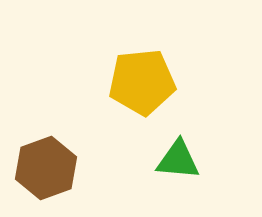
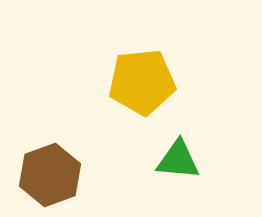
brown hexagon: moved 4 px right, 7 px down
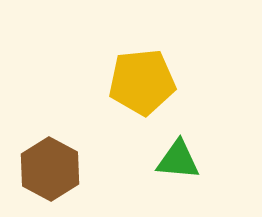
brown hexagon: moved 6 px up; rotated 12 degrees counterclockwise
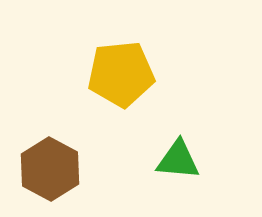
yellow pentagon: moved 21 px left, 8 px up
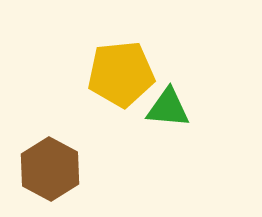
green triangle: moved 10 px left, 52 px up
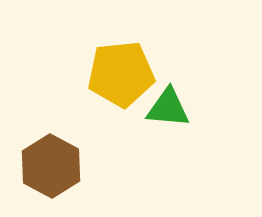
brown hexagon: moved 1 px right, 3 px up
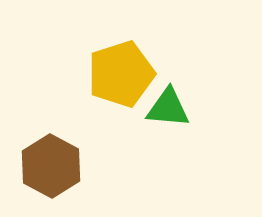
yellow pentagon: rotated 12 degrees counterclockwise
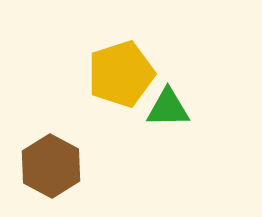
green triangle: rotated 6 degrees counterclockwise
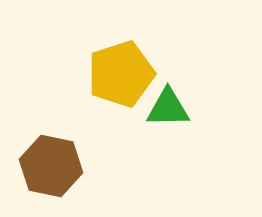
brown hexagon: rotated 16 degrees counterclockwise
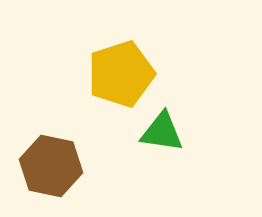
green triangle: moved 6 px left, 24 px down; rotated 9 degrees clockwise
